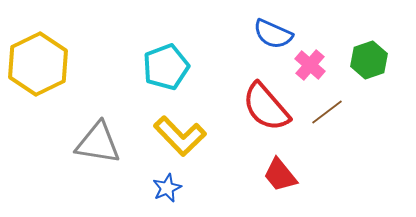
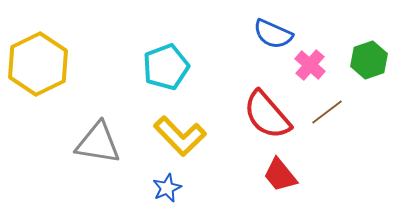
red semicircle: moved 1 px right, 8 px down
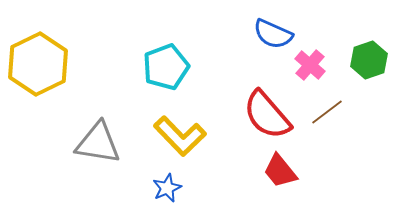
red trapezoid: moved 4 px up
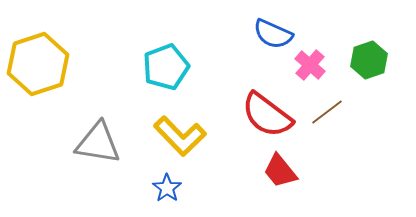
yellow hexagon: rotated 8 degrees clockwise
red semicircle: rotated 12 degrees counterclockwise
blue star: rotated 12 degrees counterclockwise
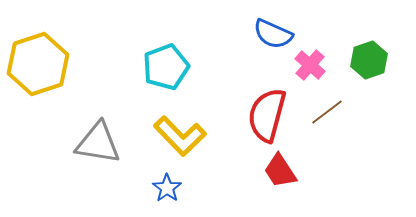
red semicircle: rotated 68 degrees clockwise
red trapezoid: rotated 6 degrees clockwise
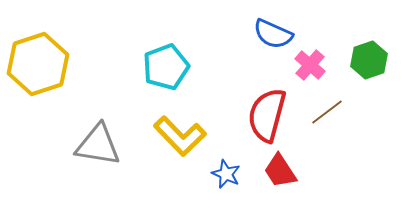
gray triangle: moved 2 px down
blue star: moved 59 px right, 14 px up; rotated 12 degrees counterclockwise
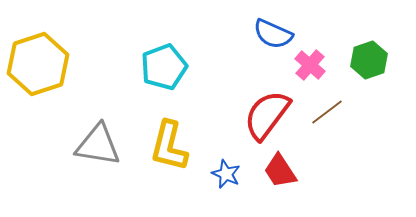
cyan pentagon: moved 2 px left
red semicircle: rotated 22 degrees clockwise
yellow L-shape: moved 11 px left, 10 px down; rotated 58 degrees clockwise
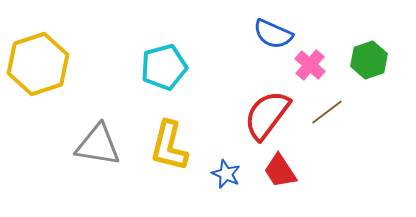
cyan pentagon: rotated 6 degrees clockwise
